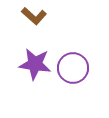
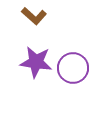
purple star: moved 1 px right, 2 px up
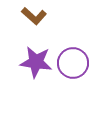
purple circle: moved 5 px up
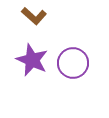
purple star: moved 4 px left, 2 px up; rotated 16 degrees clockwise
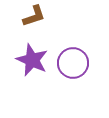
brown L-shape: rotated 60 degrees counterclockwise
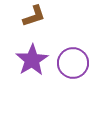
purple star: rotated 16 degrees clockwise
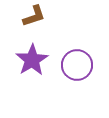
purple circle: moved 4 px right, 2 px down
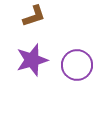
purple star: rotated 16 degrees clockwise
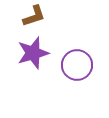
purple star: moved 1 px right, 7 px up
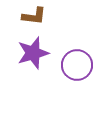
brown L-shape: rotated 25 degrees clockwise
